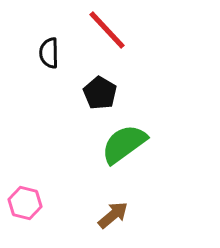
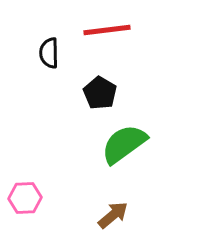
red line: rotated 54 degrees counterclockwise
pink hexagon: moved 5 px up; rotated 16 degrees counterclockwise
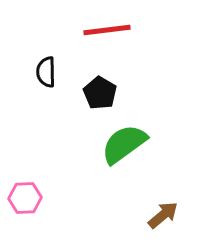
black semicircle: moved 3 px left, 19 px down
brown arrow: moved 50 px right
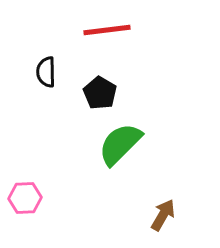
green semicircle: moved 4 px left; rotated 9 degrees counterclockwise
brown arrow: rotated 20 degrees counterclockwise
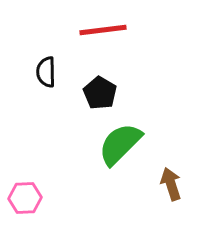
red line: moved 4 px left
brown arrow: moved 8 px right, 31 px up; rotated 48 degrees counterclockwise
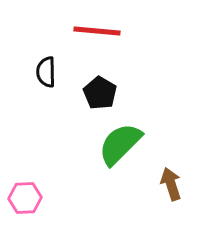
red line: moved 6 px left, 1 px down; rotated 12 degrees clockwise
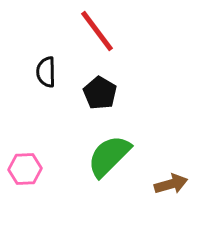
red line: rotated 48 degrees clockwise
green semicircle: moved 11 px left, 12 px down
brown arrow: rotated 92 degrees clockwise
pink hexagon: moved 29 px up
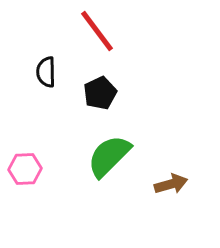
black pentagon: rotated 16 degrees clockwise
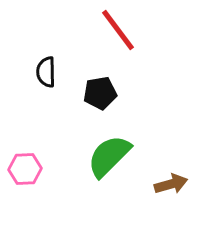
red line: moved 21 px right, 1 px up
black pentagon: rotated 16 degrees clockwise
